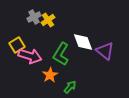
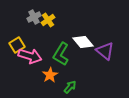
white diamond: rotated 20 degrees counterclockwise
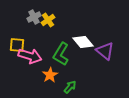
yellow square: rotated 35 degrees clockwise
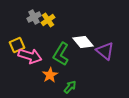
yellow square: rotated 28 degrees counterclockwise
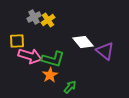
yellow square: moved 4 px up; rotated 21 degrees clockwise
green L-shape: moved 8 px left, 5 px down; rotated 105 degrees counterclockwise
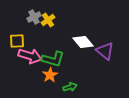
green arrow: rotated 32 degrees clockwise
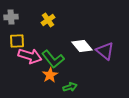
gray cross: moved 23 px left; rotated 24 degrees clockwise
white diamond: moved 1 px left, 4 px down
green L-shape: rotated 35 degrees clockwise
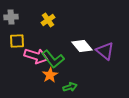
pink arrow: moved 6 px right
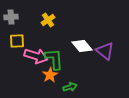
green L-shape: moved 1 px right; rotated 145 degrees counterclockwise
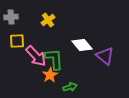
white diamond: moved 1 px up
purple triangle: moved 5 px down
pink arrow: rotated 30 degrees clockwise
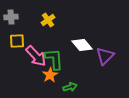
purple triangle: rotated 36 degrees clockwise
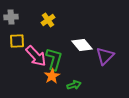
green L-shape: rotated 20 degrees clockwise
orange star: moved 2 px right, 1 px down
green arrow: moved 4 px right, 2 px up
